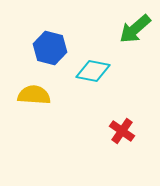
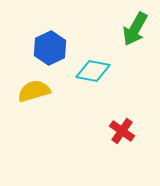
green arrow: rotated 20 degrees counterclockwise
blue hexagon: rotated 20 degrees clockwise
yellow semicircle: moved 4 px up; rotated 20 degrees counterclockwise
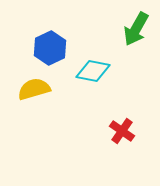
green arrow: moved 1 px right
yellow semicircle: moved 2 px up
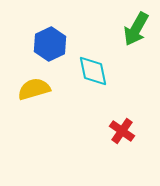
blue hexagon: moved 4 px up
cyan diamond: rotated 68 degrees clockwise
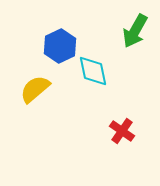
green arrow: moved 1 px left, 2 px down
blue hexagon: moved 10 px right, 2 px down
yellow semicircle: moved 1 px right; rotated 24 degrees counterclockwise
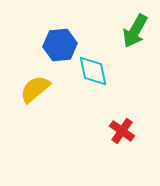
blue hexagon: moved 1 px up; rotated 20 degrees clockwise
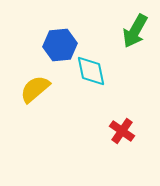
cyan diamond: moved 2 px left
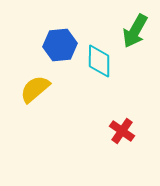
cyan diamond: moved 8 px right, 10 px up; rotated 12 degrees clockwise
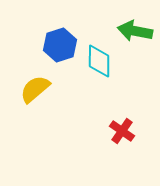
green arrow: rotated 72 degrees clockwise
blue hexagon: rotated 12 degrees counterclockwise
